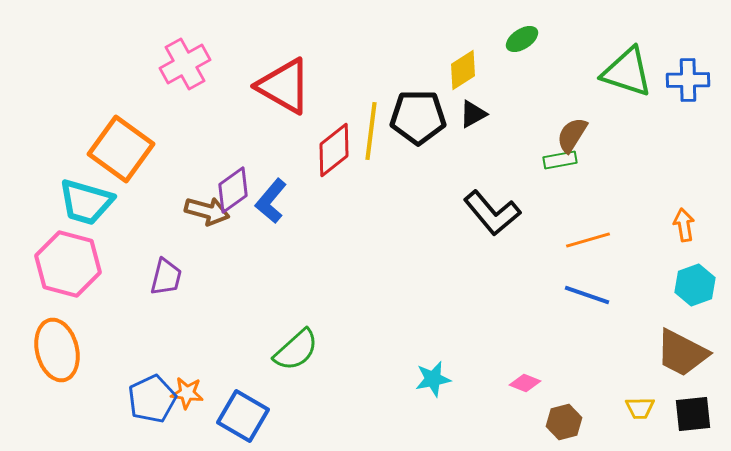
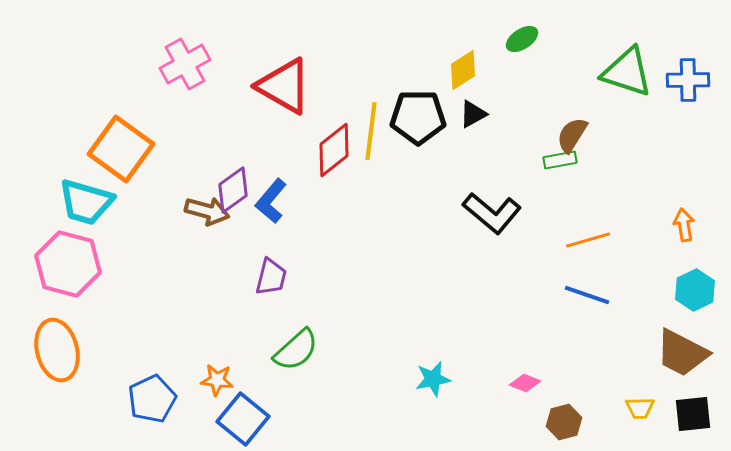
black L-shape: rotated 10 degrees counterclockwise
purple trapezoid: moved 105 px right
cyan hexagon: moved 5 px down; rotated 6 degrees counterclockwise
orange star: moved 30 px right, 13 px up
blue square: moved 3 px down; rotated 9 degrees clockwise
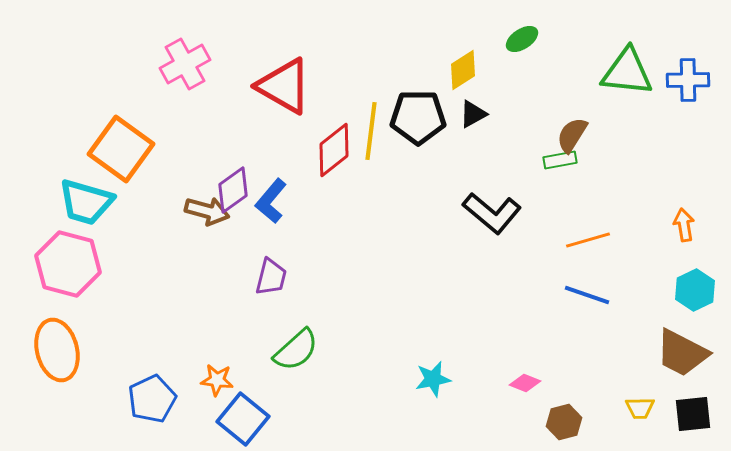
green triangle: rotated 12 degrees counterclockwise
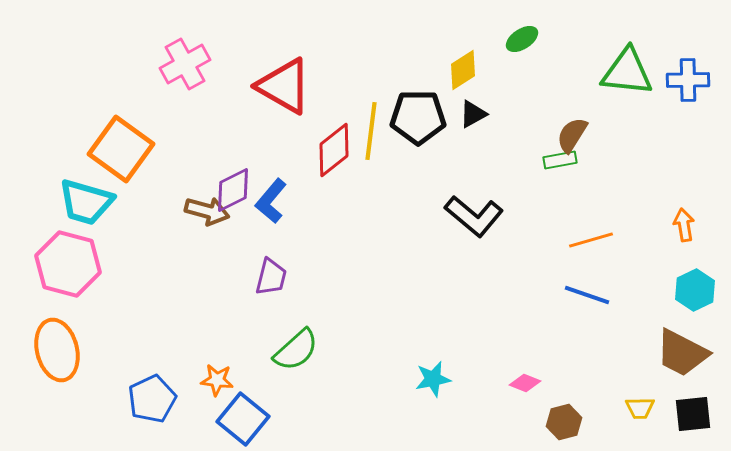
purple diamond: rotated 9 degrees clockwise
black L-shape: moved 18 px left, 3 px down
orange line: moved 3 px right
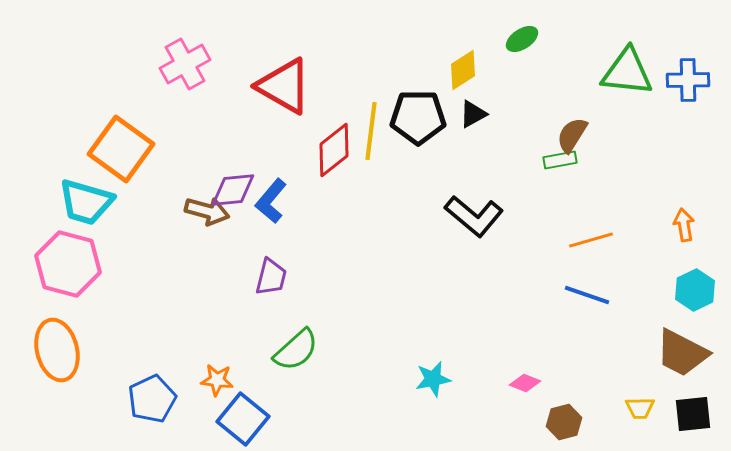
purple diamond: rotated 21 degrees clockwise
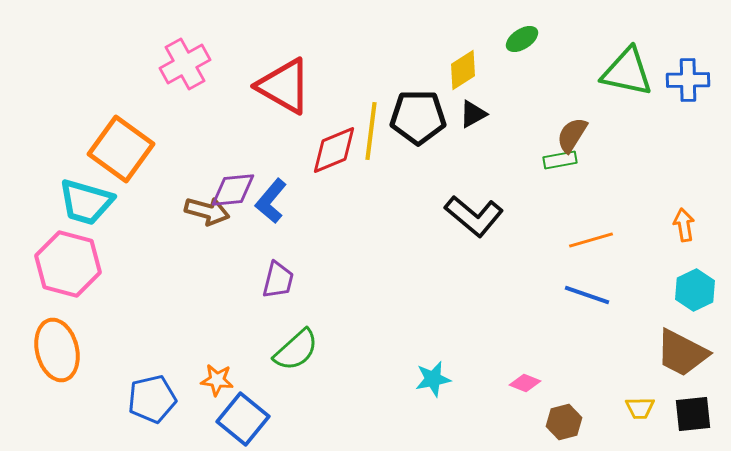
green triangle: rotated 6 degrees clockwise
red diamond: rotated 16 degrees clockwise
purple trapezoid: moved 7 px right, 3 px down
blue pentagon: rotated 12 degrees clockwise
